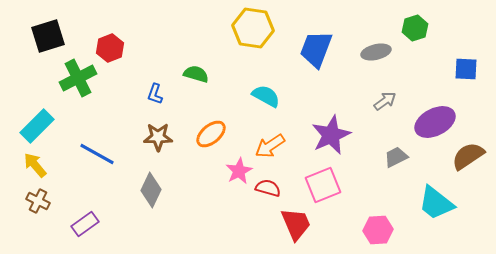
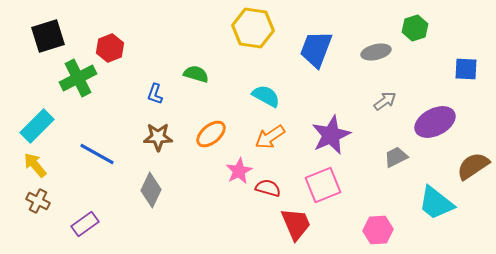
orange arrow: moved 9 px up
brown semicircle: moved 5 px right, 10 px down
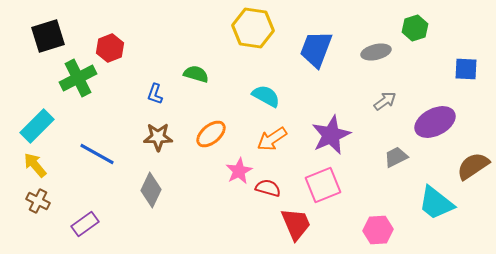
orange arrow: moved 2 px right, 2 px down
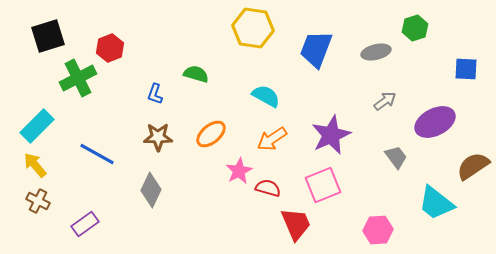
gray trapezoid: rotated 80 degrees clockwise
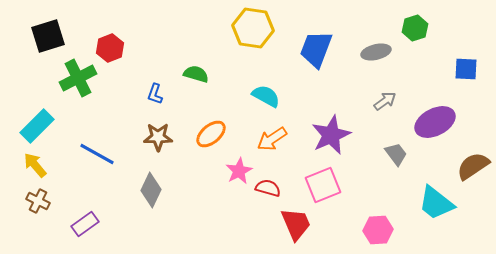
gray trapezoid: moved 3 px up
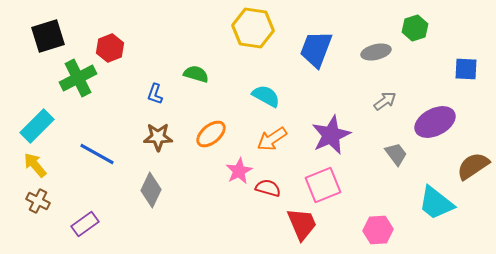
red trapezoid: moved 6 px right
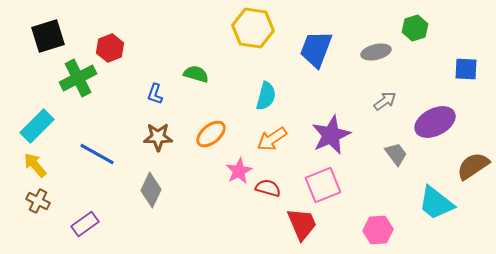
cyan semicircle: rotated 76 degrees clockwise
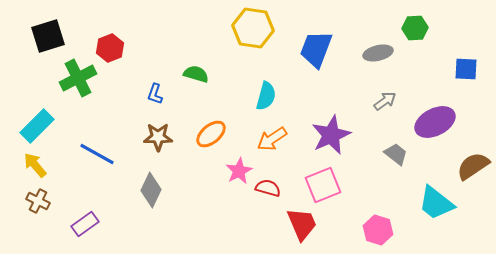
green hexagon: rotated 15 degrees clockwise
gray ellipse: moved 2 px right, 1 px down
gray trapezoid: rotated 15 degrees counterclockwise
pink hexagon: rotated 20 degrees clockwise
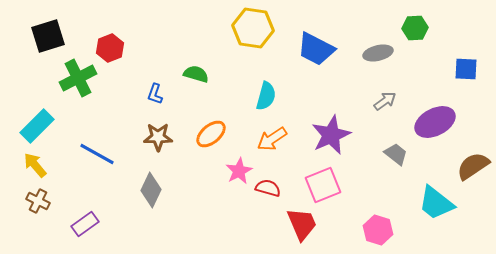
blue trapezoid: rotated 84 degrees counterclockwise
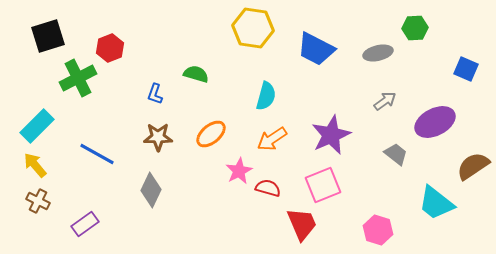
blue square: rotated 20 degrees clockwise
